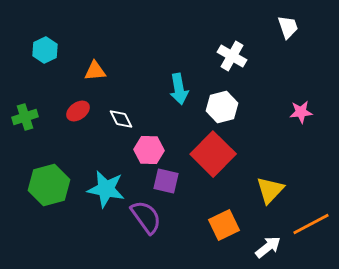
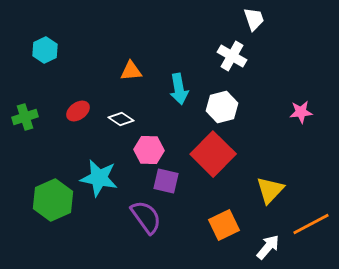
white trapezoid: moved 34 px left, 8 px up
orange triangle: moved 36 px right
white diamond: rotated 30 degrees counterclockwise
green hexagon: moved 4 px right, 15 px down; rotated 9 degrees counterclockwise
cyan star: moved 7 px left, 11 px up
white arrow: rotated 12 degrees counterclockwise
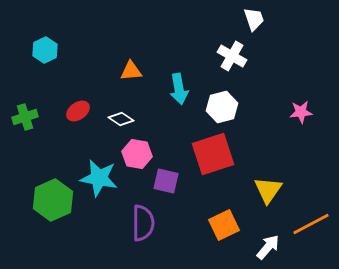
pink hexagon: moved 12 px left, 4 px down; rotated 8 degrees clockwise
red square: rotated 27 degrees clockwise
yellow triangle: moved 2 px left; rotated 8 degrees counterclockwise
purple semicircle: moved 3 px left, 6 px down; rotated 36 degrees clockwise
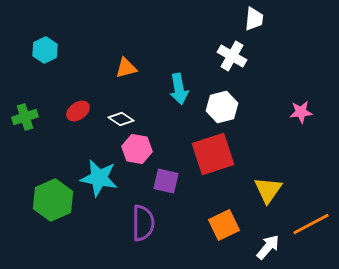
white trapezoid: rotated 25 degrees clockwise
orange triangle: moved 5 px left, 3 px up; rotated 10 degrees counterclockwise
pink hexagon: moved 5 px up
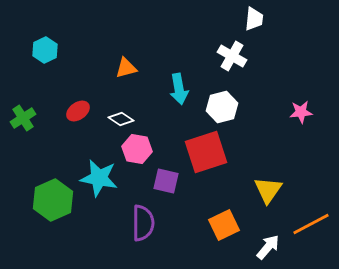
green cross: moved 2 px left, 1 px down; rotated 15 degrees counterclockwise
red square: moved 7 px left, 2 px up
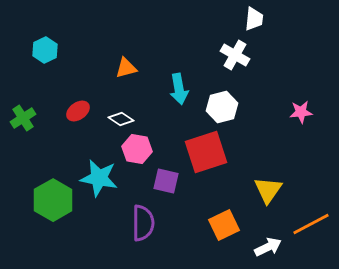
white cross: moved 3 px right, 1 px up
green hexagon: rotated 6 degrees counterclockwise
white arrow: rotated 24 degrees clockwise
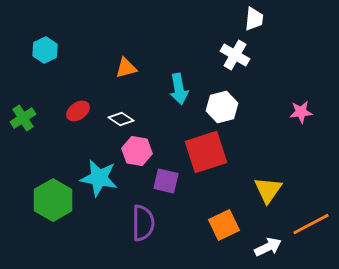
pink hexagon: moved 2 px down
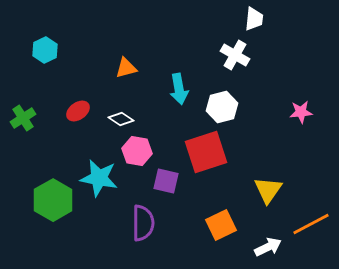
orange square: moved 3 px left
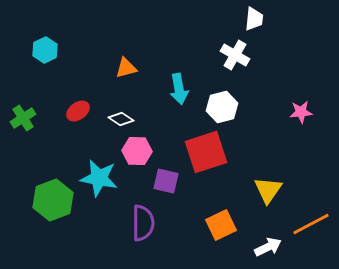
pink hexagon: rotated 8 degrees counterclockwise
green hexagon: rotated 9 degrees clockwise
